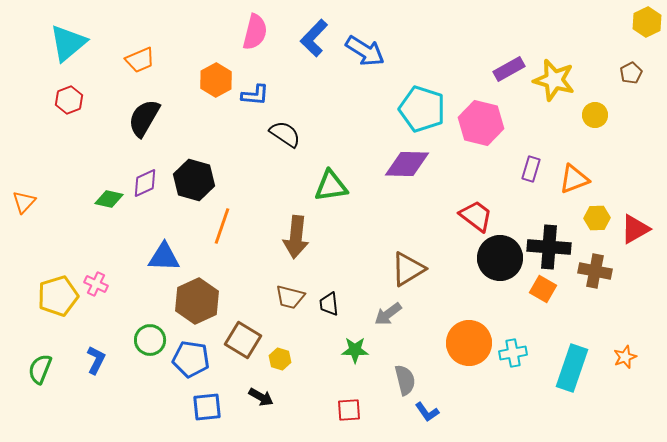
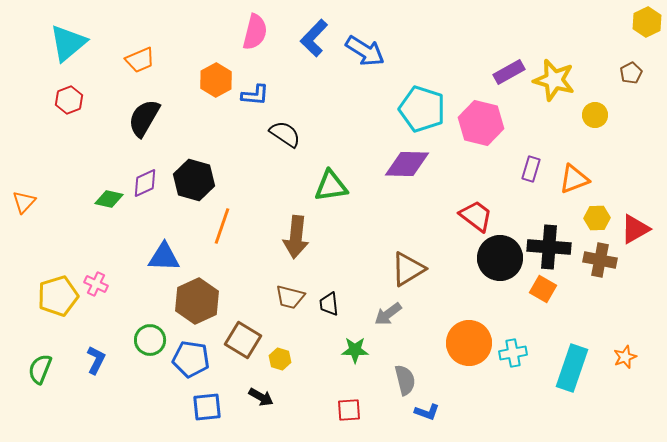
purple rectangle at (509, 69): moved 3 px down
brown cross at (595, 271): moved 5 px right, 11 px up
blue L-shape at (427, 412): rotated 35 degrees counterclockwise
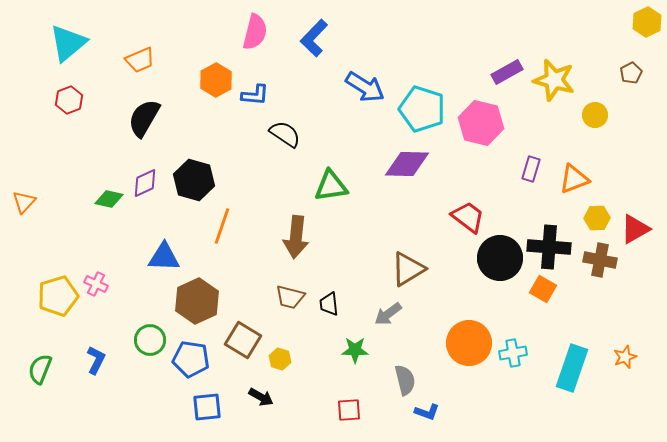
blue arrow at (365, 51): moved 36 px down
purple rectangle at (509, 72): moved 2 px left
red trapezoid at (476, 216): moved 8 px left, 1 px down
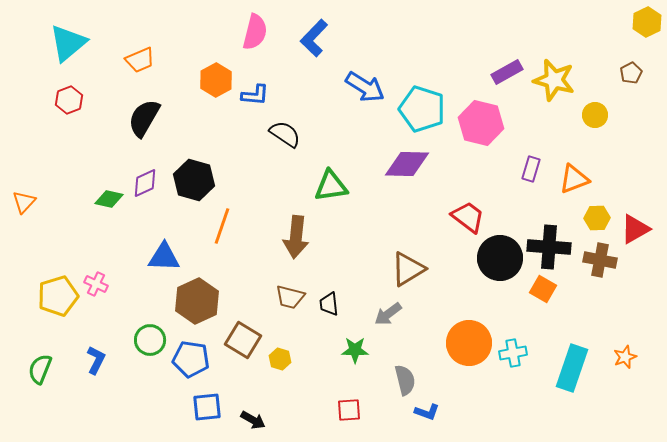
black arrow at (261, 397): moved 8 px left, 23 px down
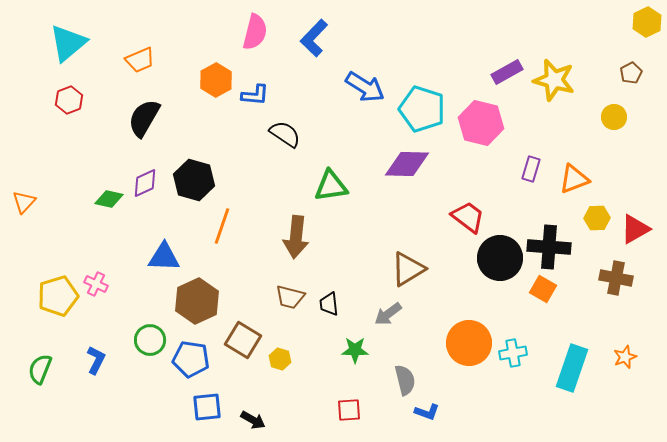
yellow circle at (595, 115): moved 19 px right, 2 px down
brown cross at (600, 260): moved 16 px right, 18 px down
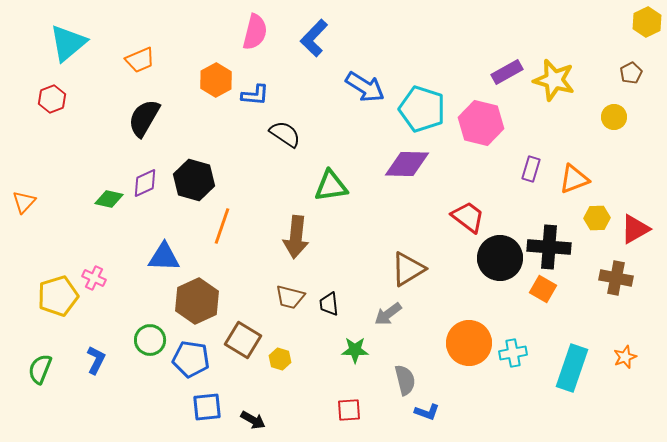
red hexagon at (69, 100): moved 17 px left, 1 px up
pink cross at (96, 284): moved 2 px left, 6 px up
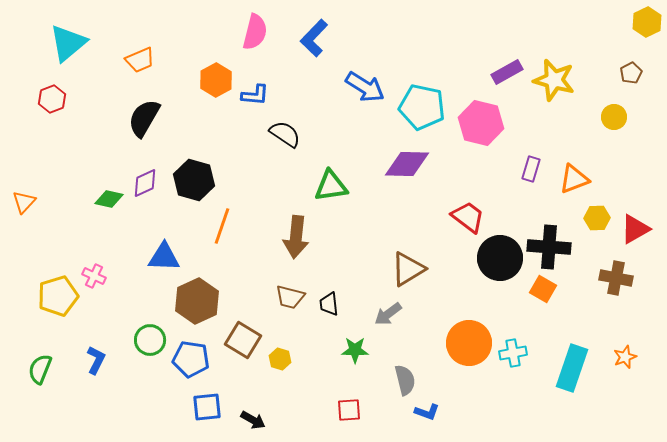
cyan pentagon at (422, 109): moved 2 px up; rotated 6 degrees counterclockwise
pink cross at (94, 278): moved 2 px up
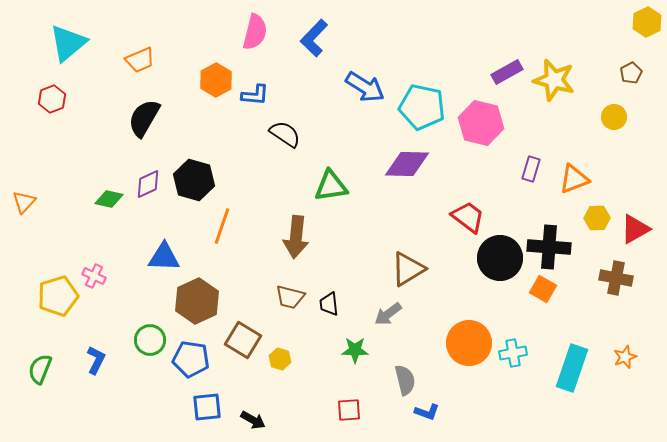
purple diamond at (145, 183): moved 3 px right, 1 px down
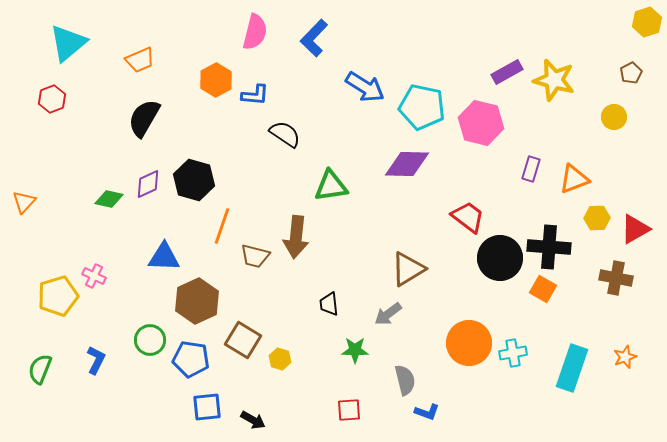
yellow hexagon at (647, 22): rotated 8 degrees clockwise
brown trapezoid at (290, 297): moved 35 px left, 41 px up
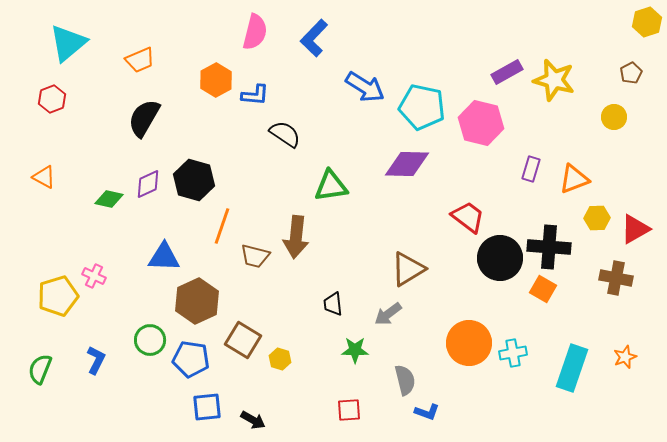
orange triangle at (24, 202): moved 20 px right, 25 px up; rotated 45 degrees counterclockwise
black trapezoid at (329, 304): moved 4 px right
